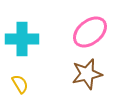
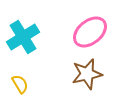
cyan cross: moved 1 px right, 2 px up; rotated 32 degrees counterclockwise
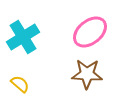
brown star: rotated 16 degrees clockwise
yellow semicircle: rotated 18 degrees counterclockwise
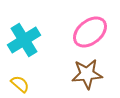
cyan cross: moved 1 px right, 3 px down
brown star: rotated 8 degrees counterclockwise
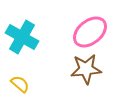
cyan cross: moved 2 px left, 3 px up; rotated 28 degrees counterclockwise
brown star: moved 1 px left, 5 px up
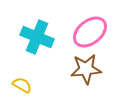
cyan cross: moved 15 px right; rotated 8 degrees counterclockwise
yellow semicircle: moved 2 px right, 1 px down; rotated 12 degrees counterclockwise
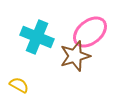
brown star: moved 11 px left, 13 px up; rotated 12 degrees counterclockwise
yellow semicircle: moved 3 px left
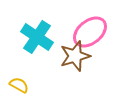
cyan cross: rotated 12 degrees clockwise
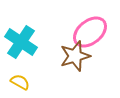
cyan cross: moved 16 px left, 5 px down
yellow semicircle: moved 1 px right, 3 px up
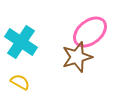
brown star: moved 2 px right, 1 px down
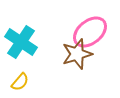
brown star: moved 3 px up
yellow semicircle: rotated 102 degrees clockwise
